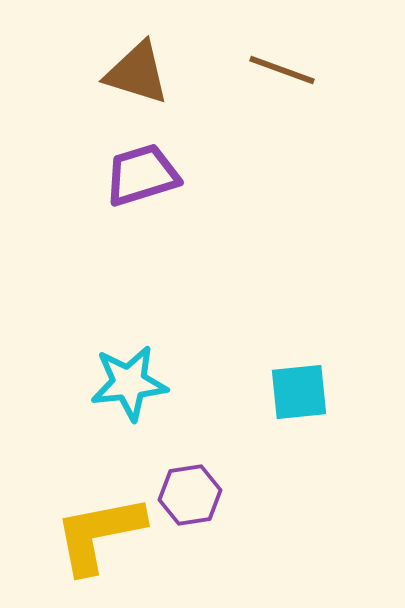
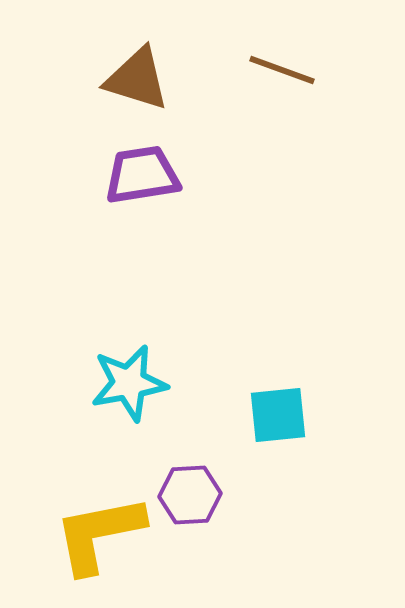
brown triangle: moved 6 px down
purple trapezoid: rotated 8 degrees clockwise
cyan star: rotated 4 degrees counterclockwise
cyan square: moved 21 px left, 23 px down
purple hexagon: rotated 6 degrees clockwise
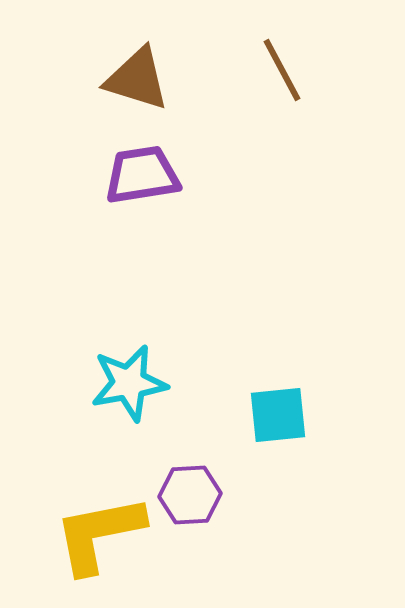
brown line: rotated 42 degrees clockwise
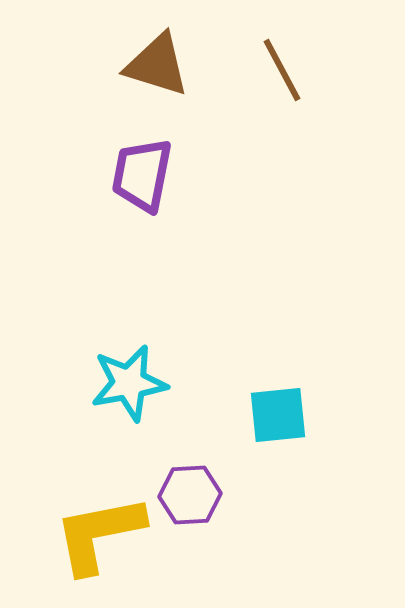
brown triangle: moved 20 px right, 14 px up
purple trapezoid: rotated 70 degrees counterclockwise
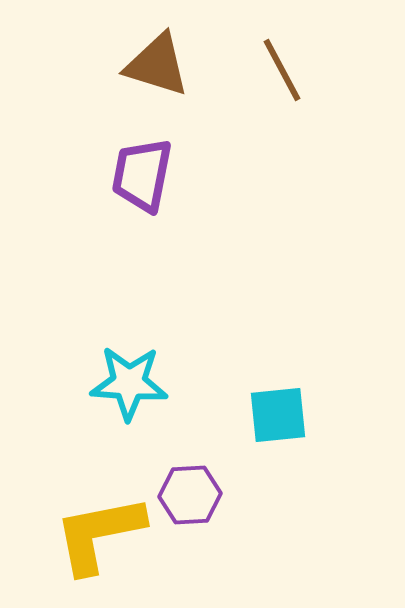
cyan star: rotated 14 degrees clockwise
